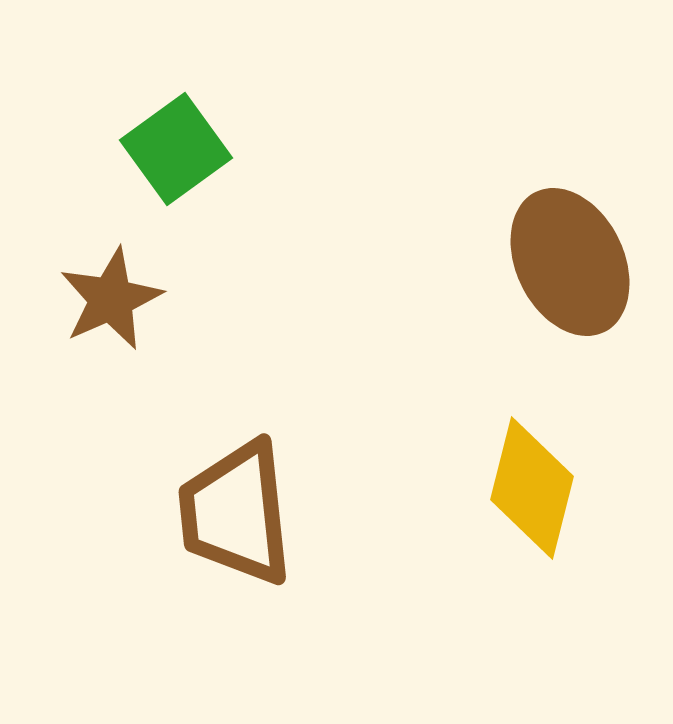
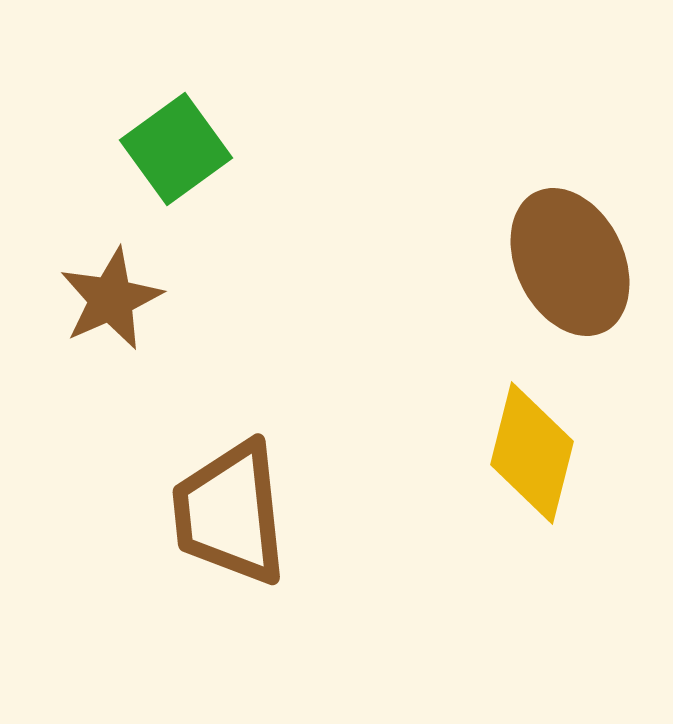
yellow diamond: moved 35 px up
brown trapezoid: moved 6 px left
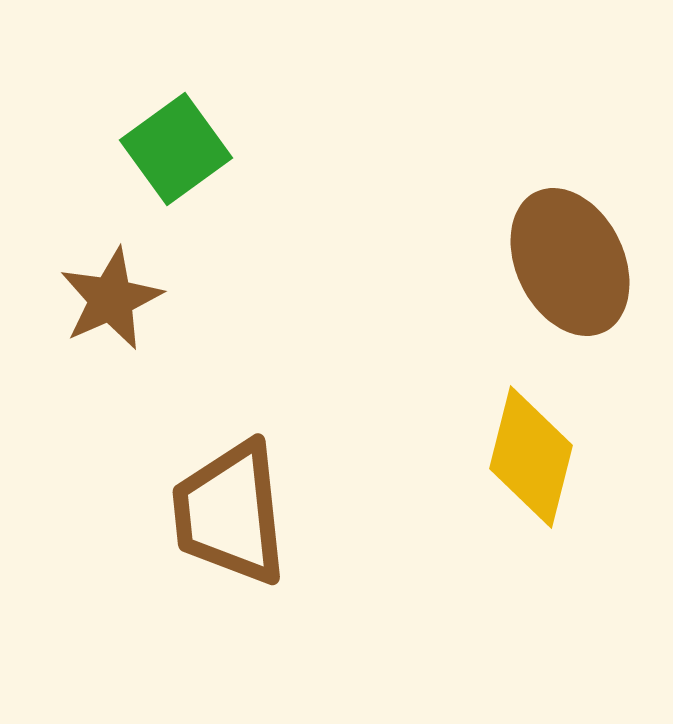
yellow diamond: moved 1 px left, 4 px down
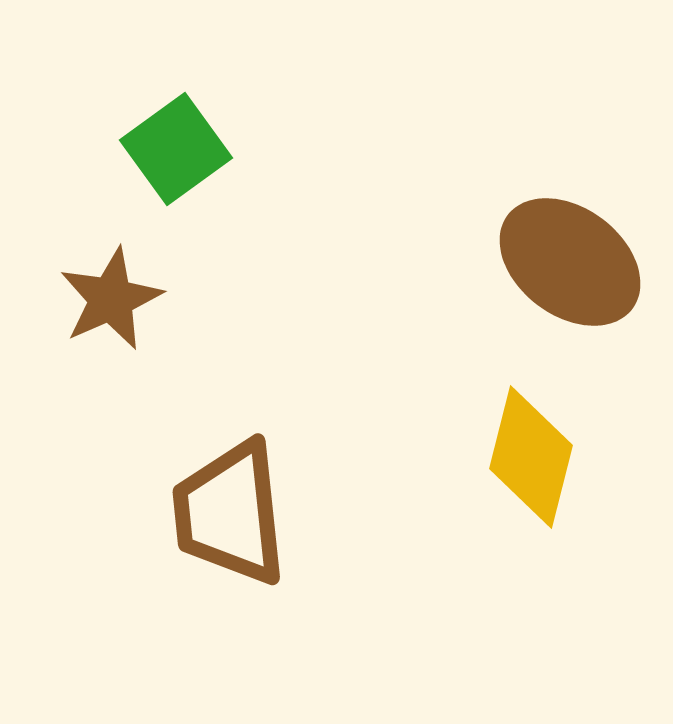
brown ellipse: rotated 27 degrees counterclockwise
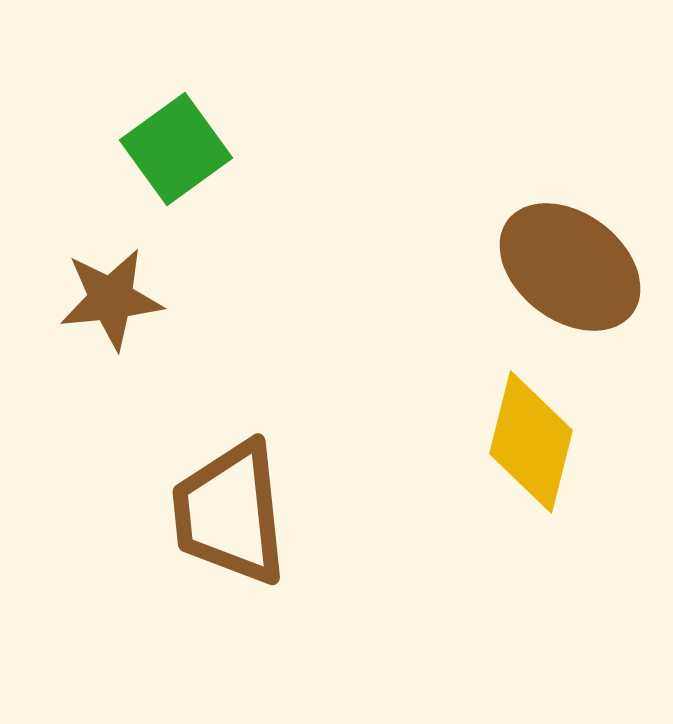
brown ellipse: moved 5 px down
brown star: rotated 18 degrees clockwise
yellow diamond: moved 15 px up
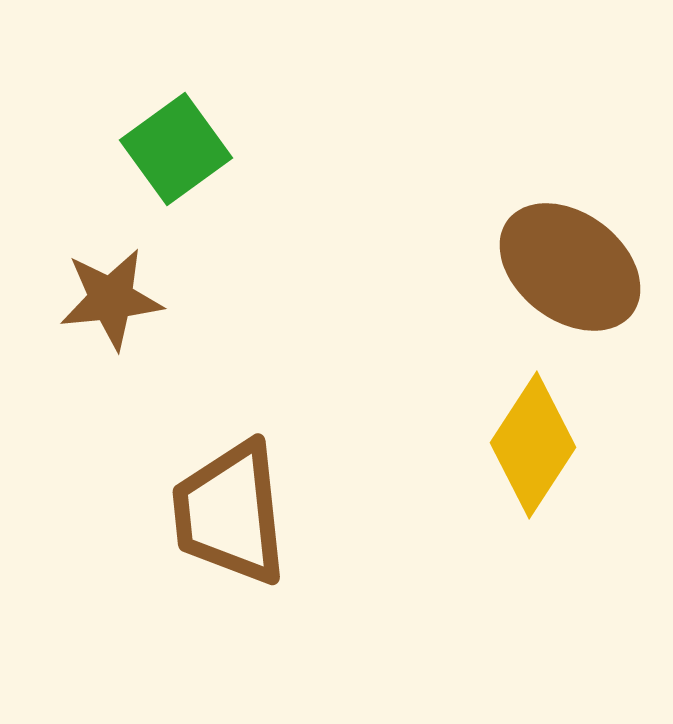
yellow diamond: moved 2 px right, 3 px down; rotated 19 degrees clockwise
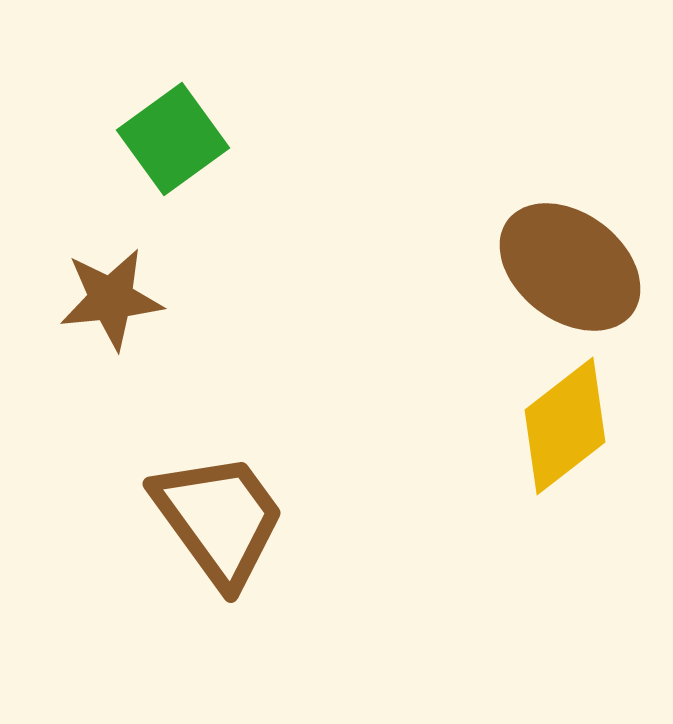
green square: moved 3 px left, 10 px up
yellow diamond: moved 32 px right, 19 px up; rotated 19 degrees clockwise
brown trapezoid: moved 11 px left, 6 px down; rotated 150 degrees clockwise
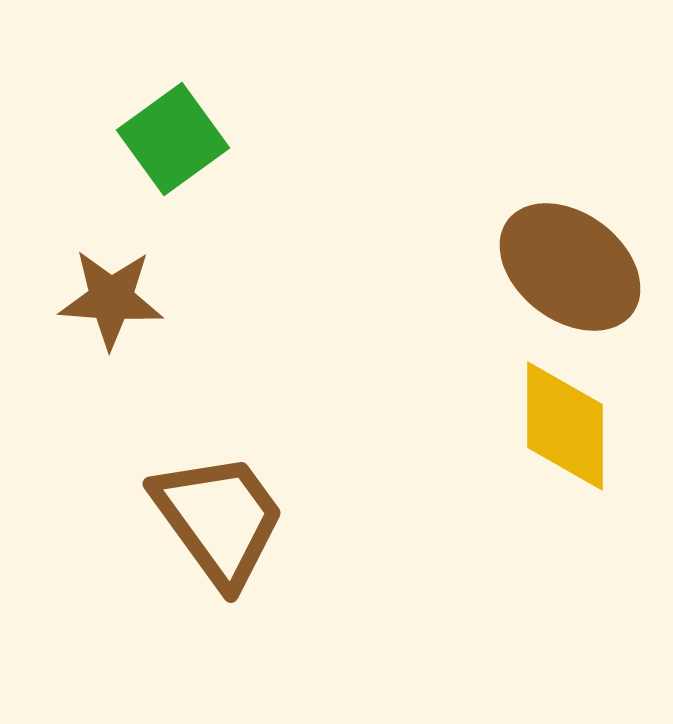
brown star: rotated 10 degrees clockwise
yellow diamond: rotated 52 degrees counterclockwise
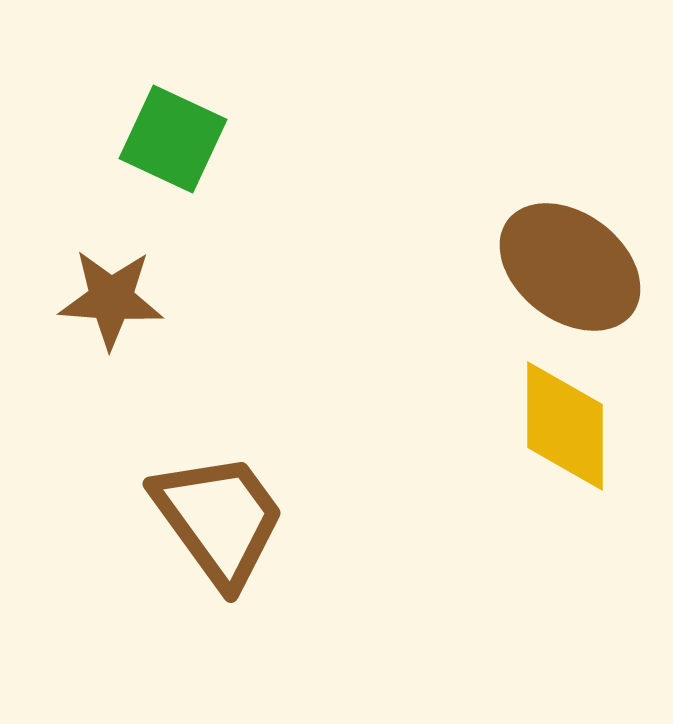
green square: rotated 29 degrees counterclockwise
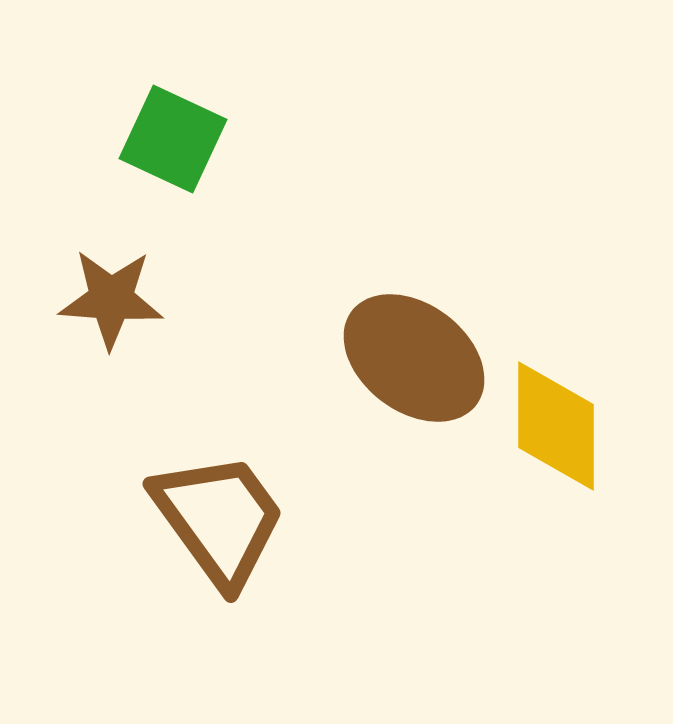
brown ellipse: moved 156 px left, 91 px down
yellow diamond: moved 9 px left
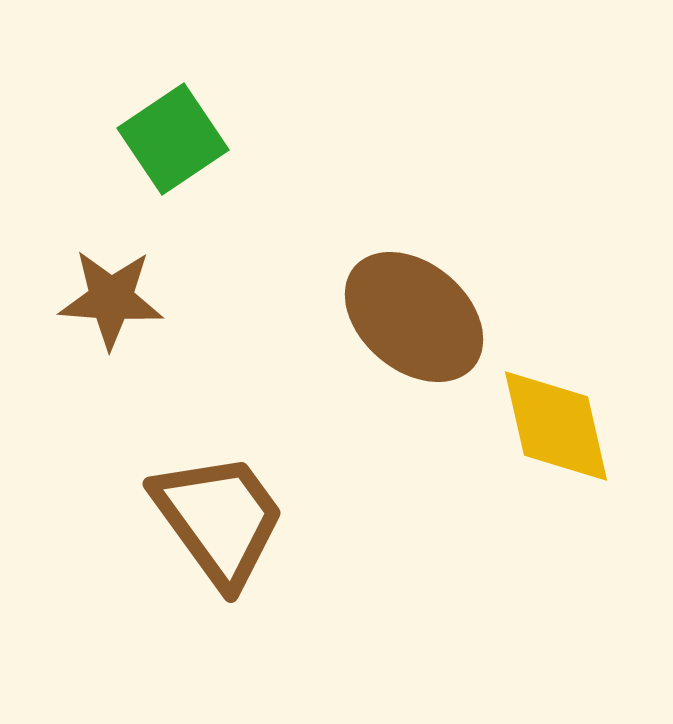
green square: rotated 31 degrees clockwise
brown ellipse: moved 41 px up; rotated 3 degrees clockwise
yellow diamond: rotated 13 degrees counterclockwise
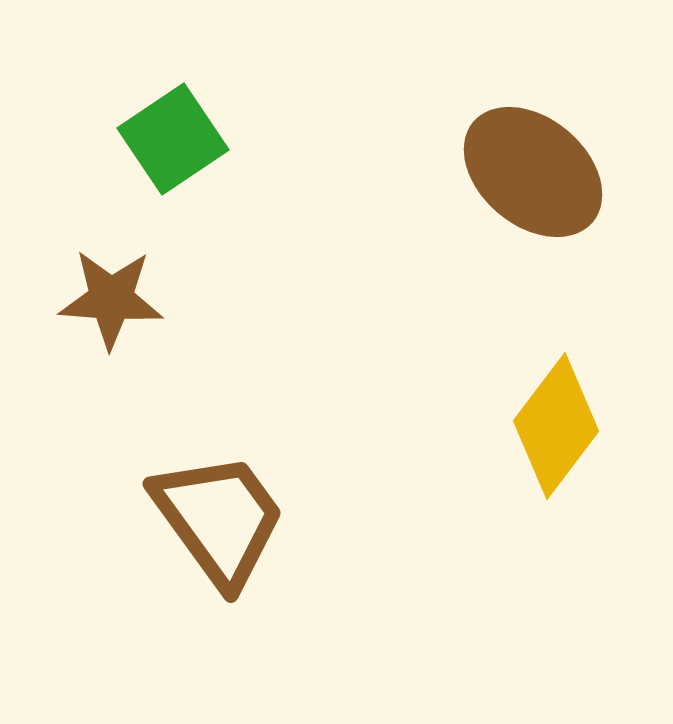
brown ellipse: moved 119 px right, 145 px up
yellow diamond: rotated 50 degrees clockwise
